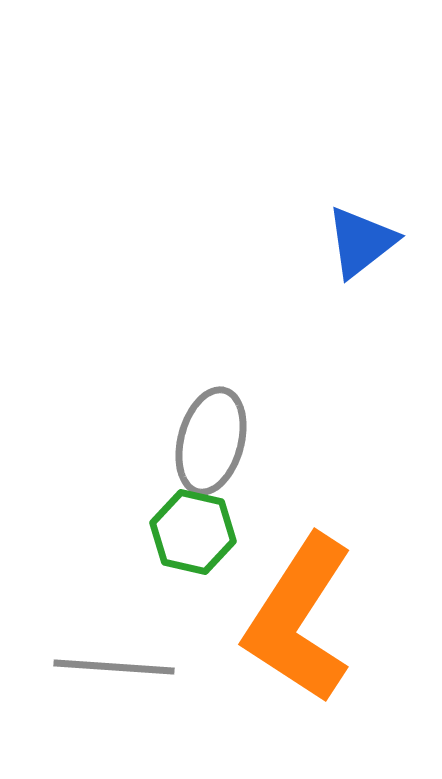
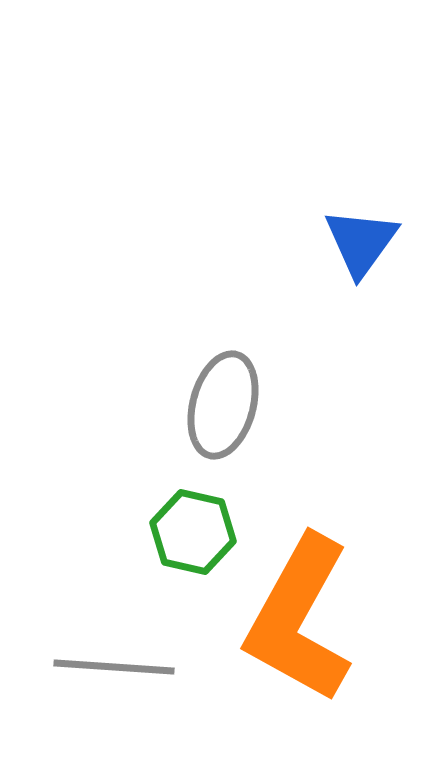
blue triangle: rotated 16 degrees counterclockwise
gray ellipse: moved 12 px right, 36 px up
orange L-shape: rotated 4 degrees counterclockwise
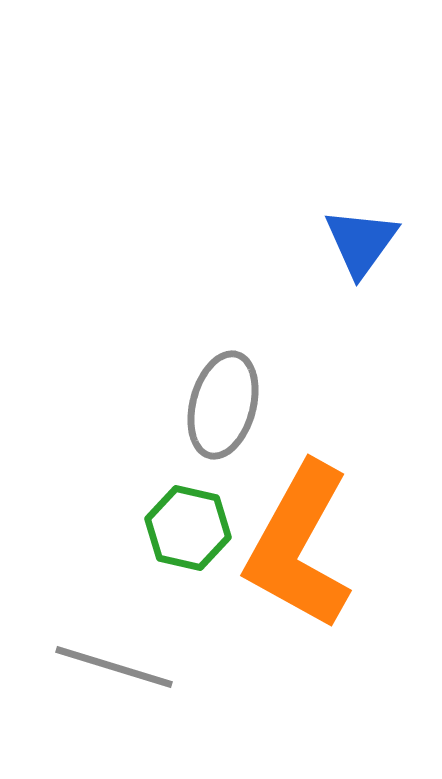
green hexagon: moved 5 px left, 4 px up
orange L-shape: moved 73 px up
gray line: rotated 13 degrees clockwise
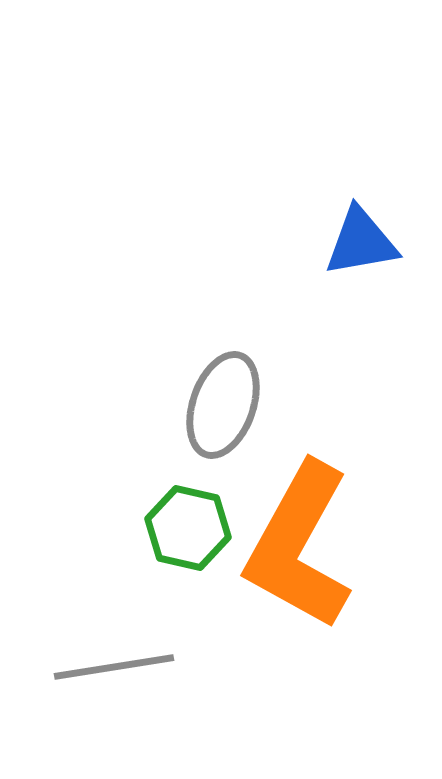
blue triangle: rotated 44 degrees clockwise
gray ellipse: rotated 4 degrees clockwise
gray line: rotated 26 degrees counterclockwise
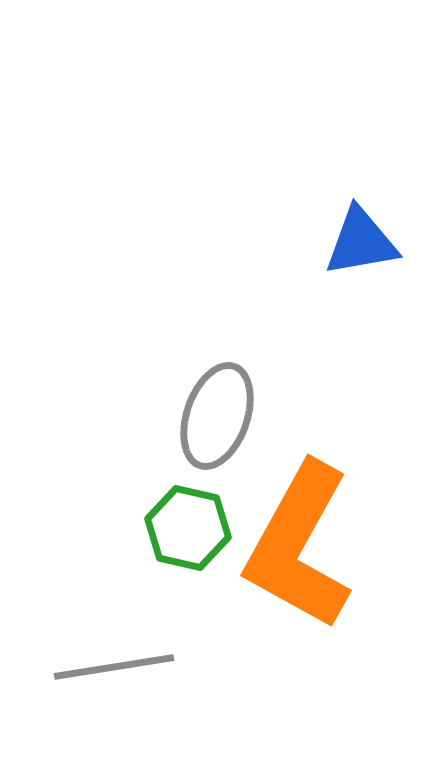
gray ellipse: moved 6 px left, 11 px down
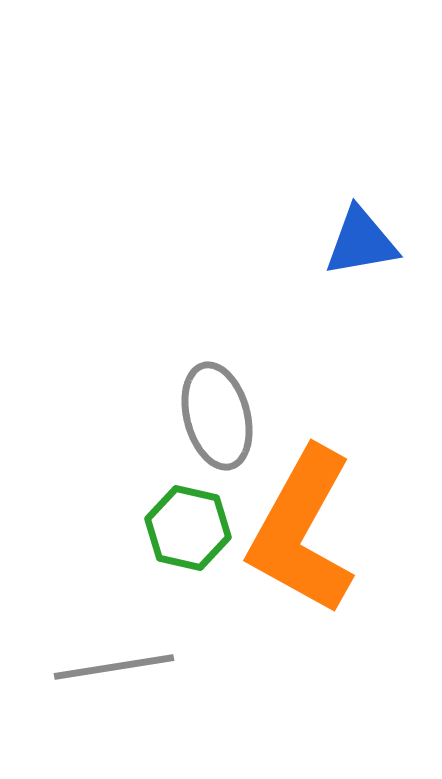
gray ellipse: rotated 34 degrees counterclockwise
orange L-shape: moved 3 px right, 15 px up
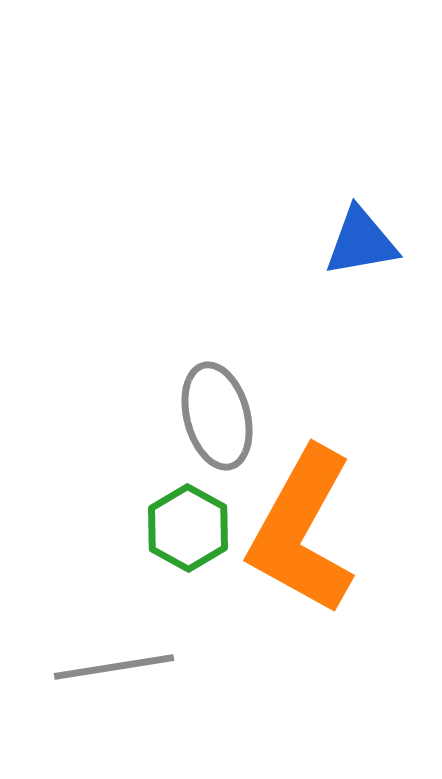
green hexagon: rotated 16 degrees clockwise
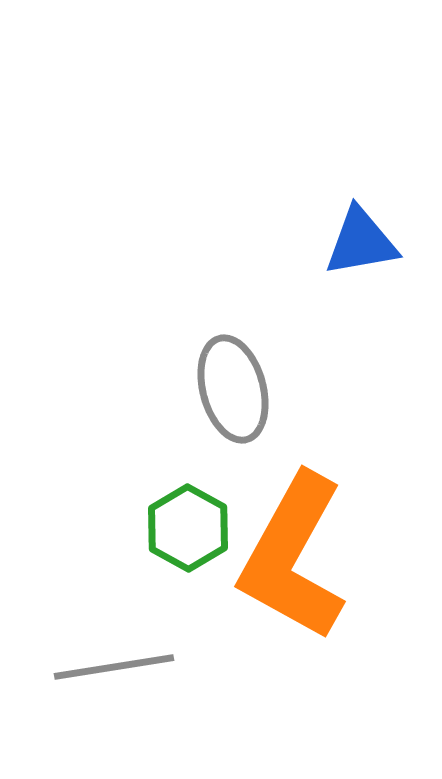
gray ellipse: moved 16 px right, 27 px up
orange L-shape: moved 9 px left, 26 px down
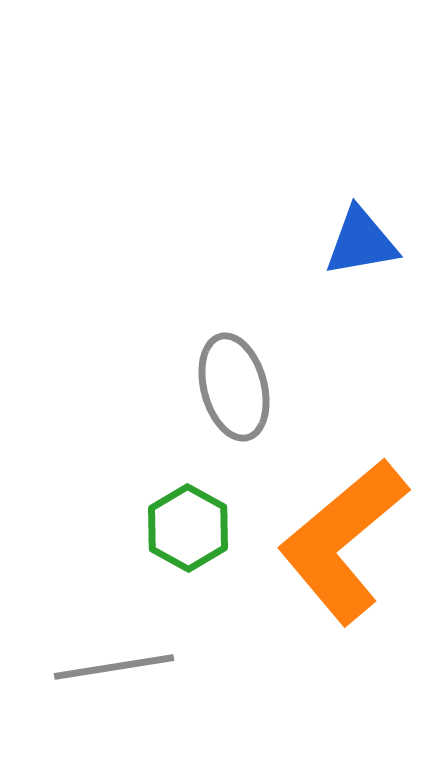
gray ellipse: moved 1 px right, 2 px up
orange L-shape: moved 50 px right, 16 px up; rotated 21 degrees clockwise
